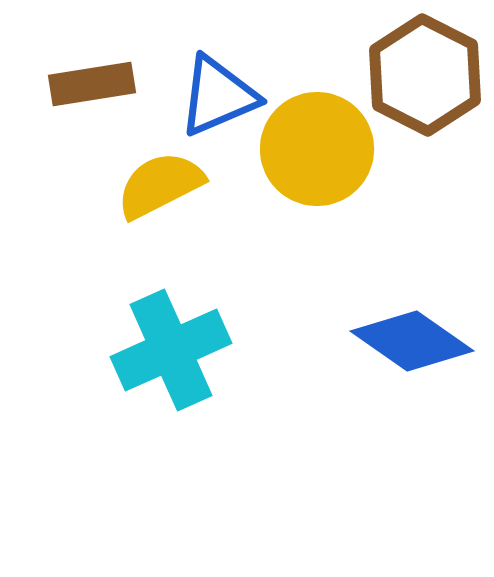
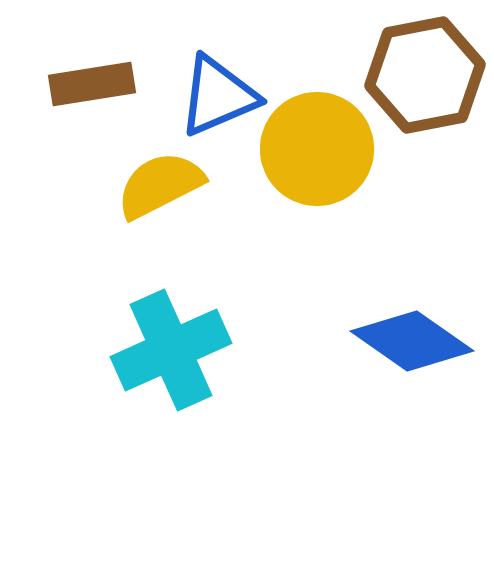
brown hexagon: rotated 22 degrees clockwise
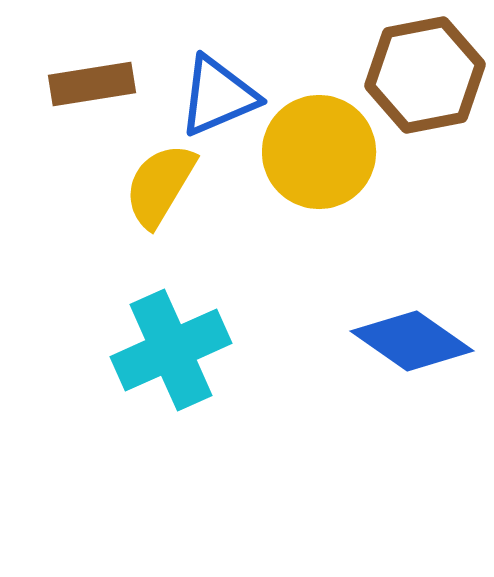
yellow circle: moved 2 px right, 3 px down
yellow semicircle: rotated 32 degrees counterclockwise
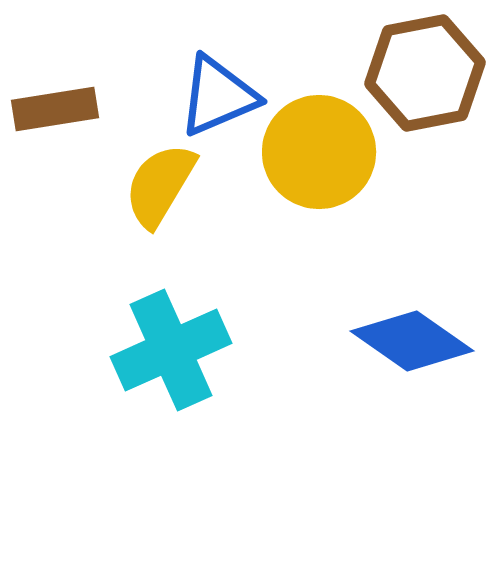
brown hexagon: moved 2 px up
brown rectangle: moved 37 px left, 25 px down
